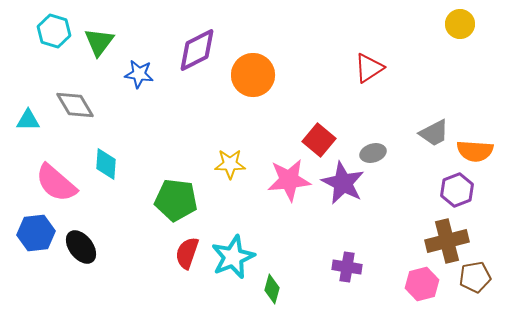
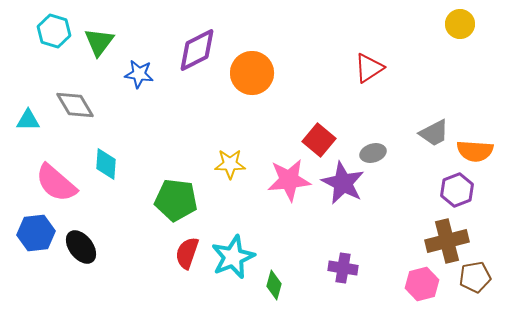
orange circle: moved 1 px left, 2 px up
purple cross: moved 4 px left, 1 px down
green diamond: moved 2 px right, 4 px up
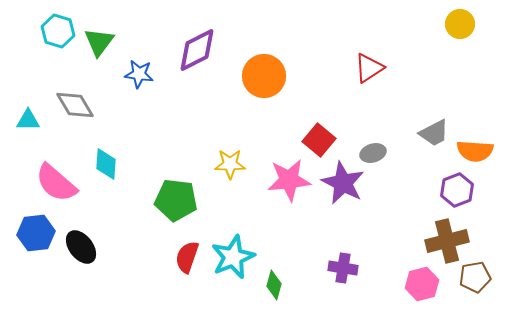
cyan hexagon: moved 4 px right
orange circle: moved 12 px right, 3 px down
red semicircle: moved 4 px down
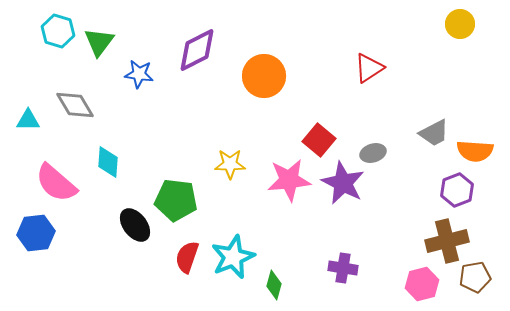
cyan diamond: moved 2 px right, 2 px up
black ellipse: moved 54 px right, 22 px up
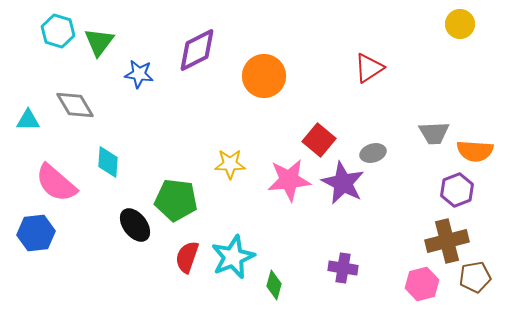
gray trapezoid: rotated 24 degrees clockwise
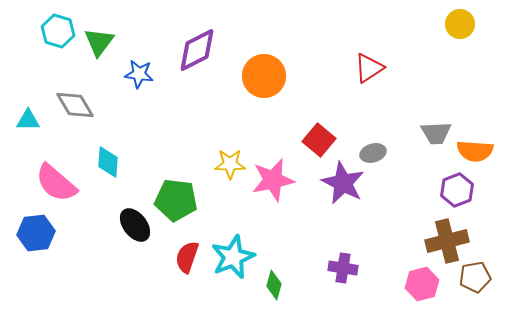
gray trapezoid: moved 2 px right
pink star: moved 16 px left; rotated 6 degrees counterclockwise
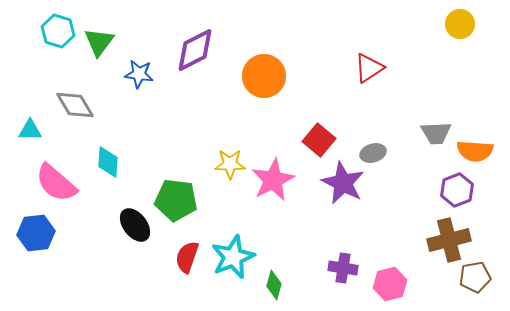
purple diamond: moved 2 px left
cyan triangle: moved 2 px right, 10 px down
pink star: rotated 15 degrees counterclockwise
brown cross: moved 2 px right, 1 px up
pink hexagon: moved 32 px left
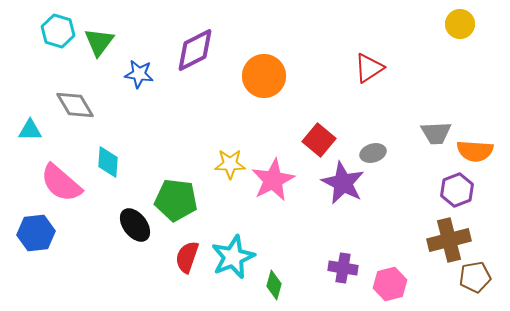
pink semicircle: moved 5 px right
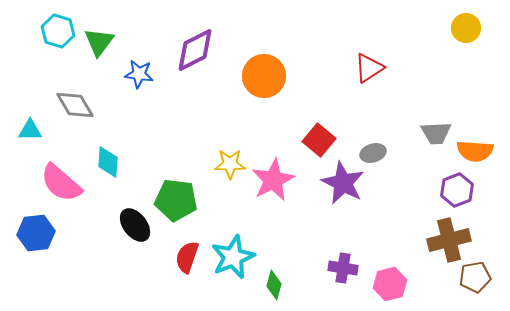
yellow circle: moved 6 px right, 4 px down
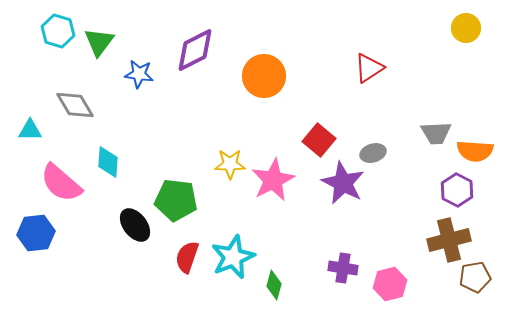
purple hexagon: rotated 12 degrees counterclockwise
